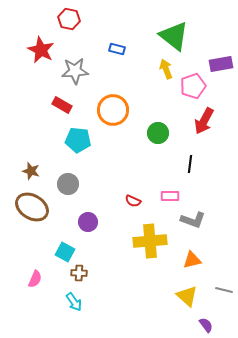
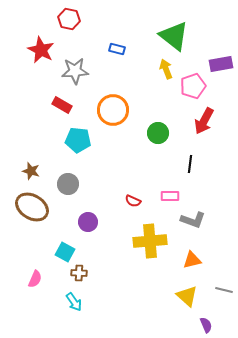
purple semicircle: rotated 14 degrees clockwise
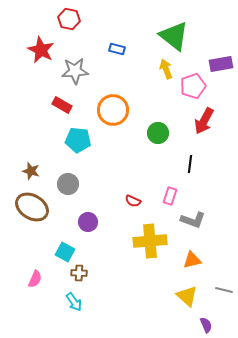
pink rectangle: rotated 72 degrees counterclockwise
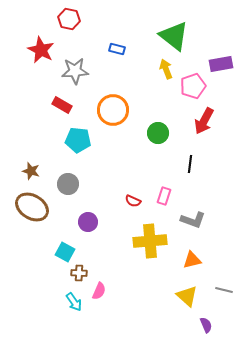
pink rectangle: moved 6 px left
pink semicircle: moved 64 px right, 12 px down
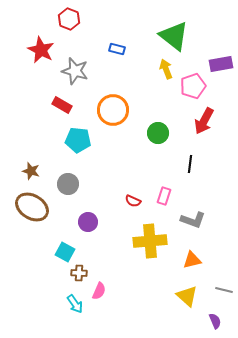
red hexagon: rotated 10 degrees clockwise
gray star: rotated 20 degrees clockwise
cyan arrow: moved 1 px right, 2 px down
purple semicircle: moved 9 px right, 4 px up
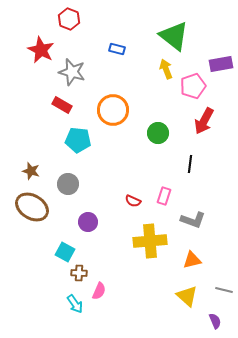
gray star: moved 3 px left, 1 px down
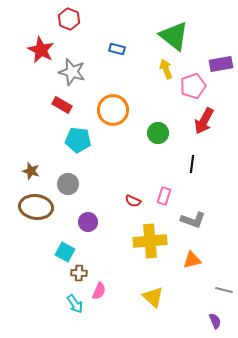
black line: moved 2 px right
brown ellipse: moved 4 px right; rotated 24 degrees counterclockwise
yellow triangle: moved 34 px left, 1 px down
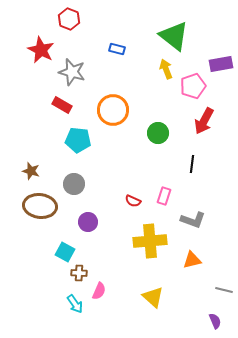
gray circle: moved 6 px right
brown ellipse: moved 4 px right, 1 px up
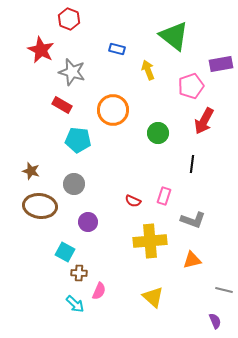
yellow arrow: moved 18 px left, 1 px down
pink pentagon: moved 2 px left
cyan arrow: rotated 12 degrees counterclockwise
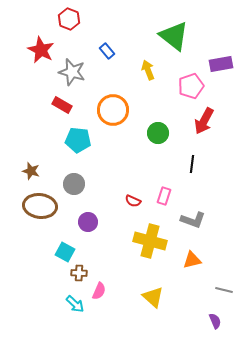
blue rectangle: moved 10 px left, 2 px down; rotated 35 degrees clockwise
yellow cross: rotated 20 degrees clockwise
